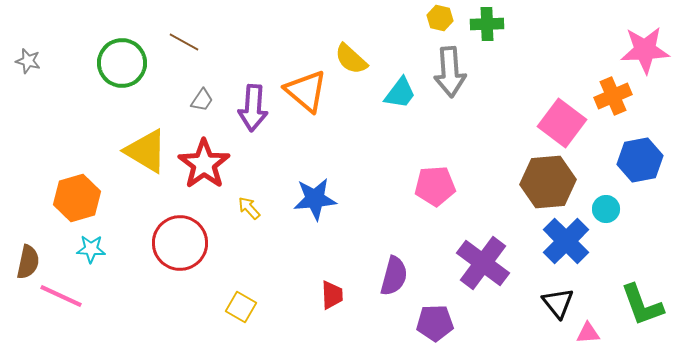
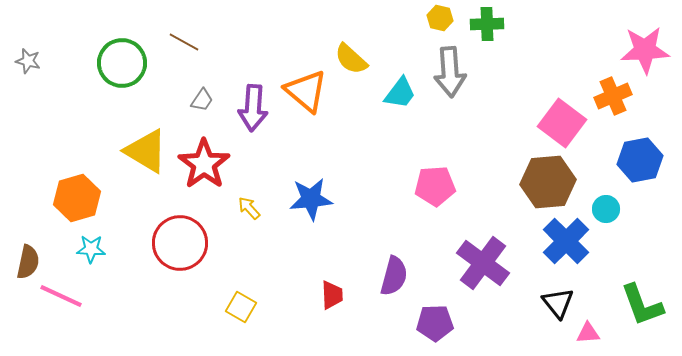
blue star: moved 4 px left
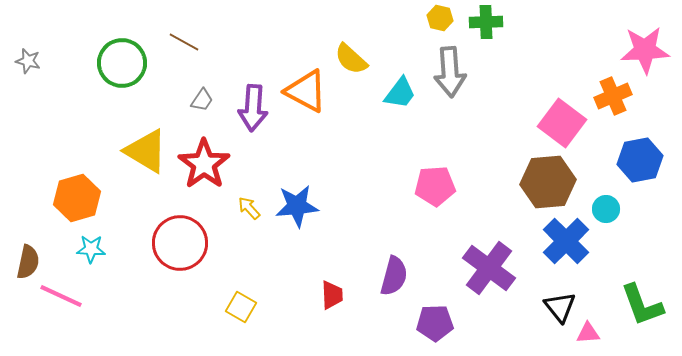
green cross: moved 1 px left, 2 px up
orange triangle: rotated 12 degrees counterclockwise
blue star: moved 14 px left, 7 px down
purple cross: moved 6 px right, 5 px down
black triangle: moved 2 px right, 4 px down
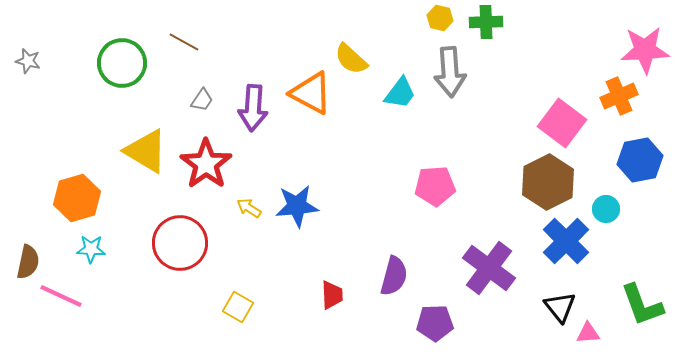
orange triangle: moved 5 px right, 2 px down
orange cross: moved 6 px right
red star: moved 2 px right
brown hexagon: rotated 22 degrees counterclockwise
yellow arrow: rotated 15 degrees counterclockwise
yellow square: moved 3 px left
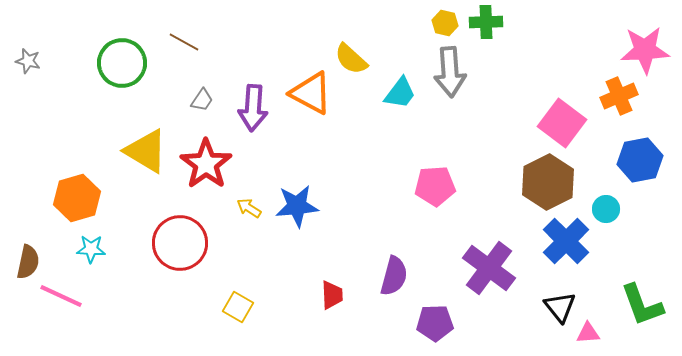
yellow hexagon: moved 5 px right, 5 px down
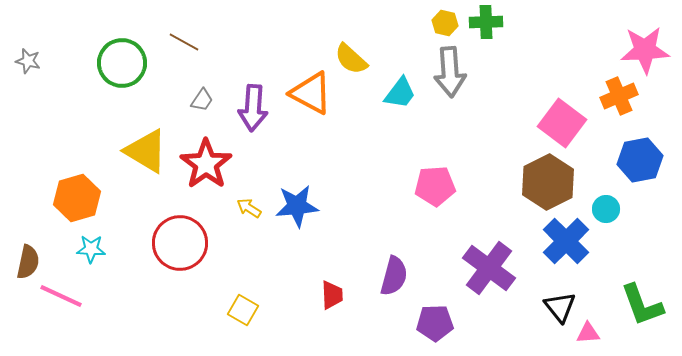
yellow square: moved 5 px right, 3 px down
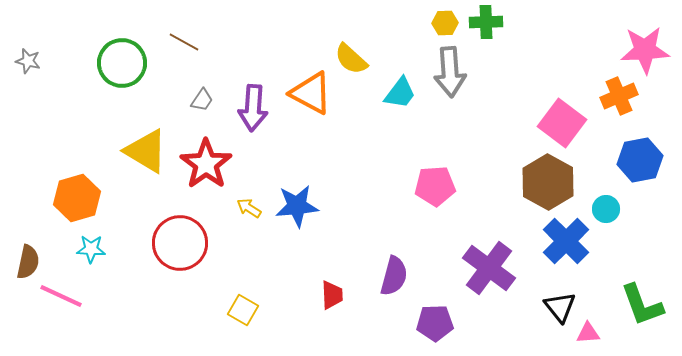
yellow hexagon: rotated 15 degrees counterclockwise
brown hexagon: rotated 4 degrees counterclockwise
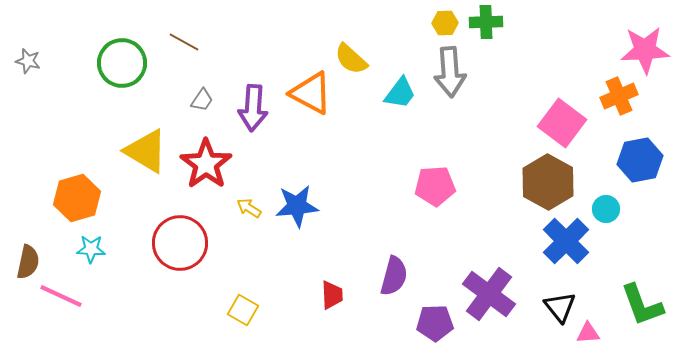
purple cross: moved 26 px down
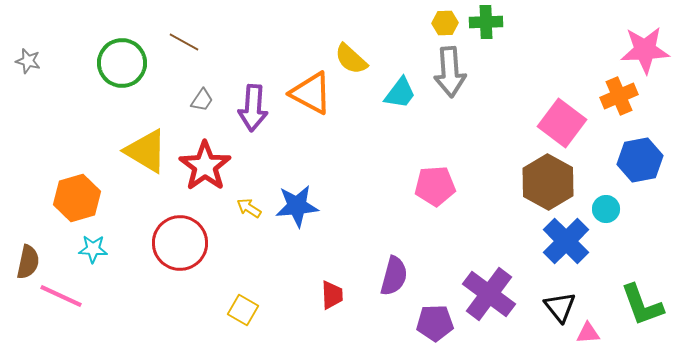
red star: moved 1 px left, 2 px down
cyan star: moved 2 px right
